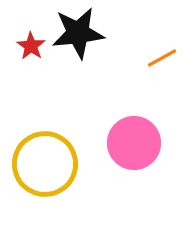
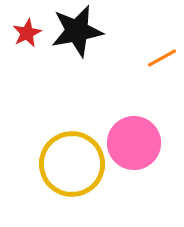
black star: moved 1 px left, 2 px up; rotated 4 degrees counterclockwise
red star: moved 4 px left, 13 px up; rotated 12 degrees clockwise
yellow circle: moved 27 px right
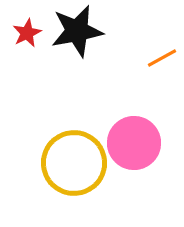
yellow circle: moved 2 px right, 1 px up
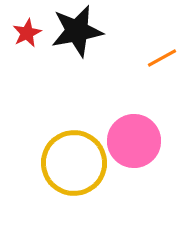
pink circle: moved 2 px up
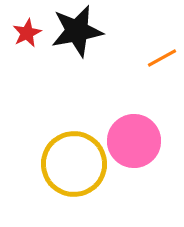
yellow circle: moved 1 px down
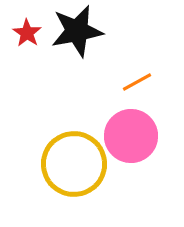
red star: rotated 12 degrees counterclockwise
orange line: moved 25 px left, 24 px down
pink circle: moved 3 px left, 5 px up
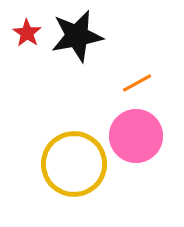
black star: moved 5 px down
orange line: moved 1 px down
pink circle: moved 5 px right
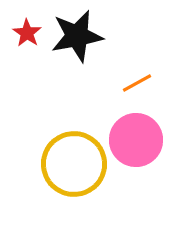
pink circle: moved 4 px down
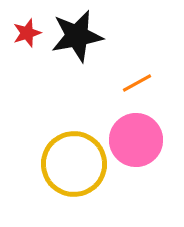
red star: rotated 20 degrees clockwise
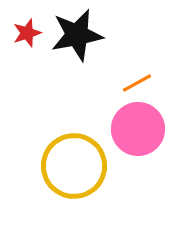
black star: moved 1 px up
pink circle: moved 2 px right, 11 px up
yellow circle: moved 2 px down
